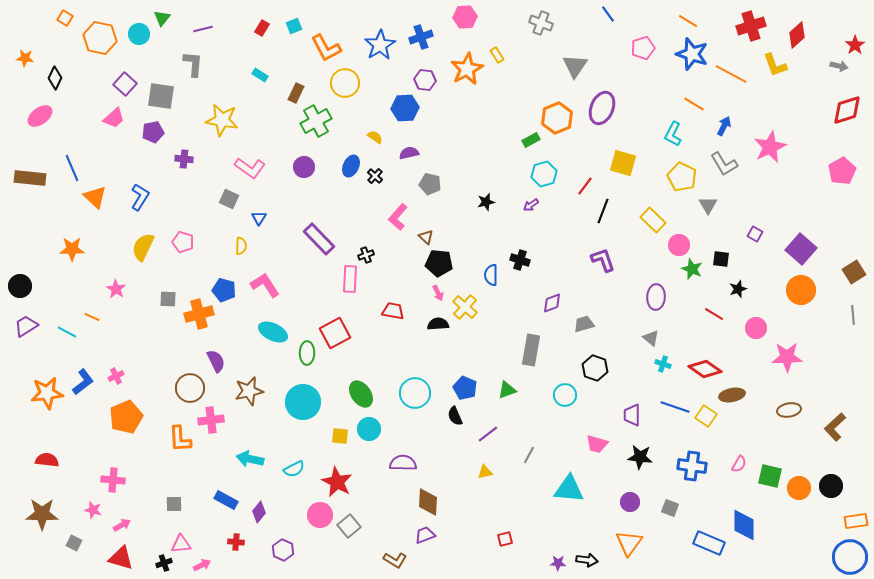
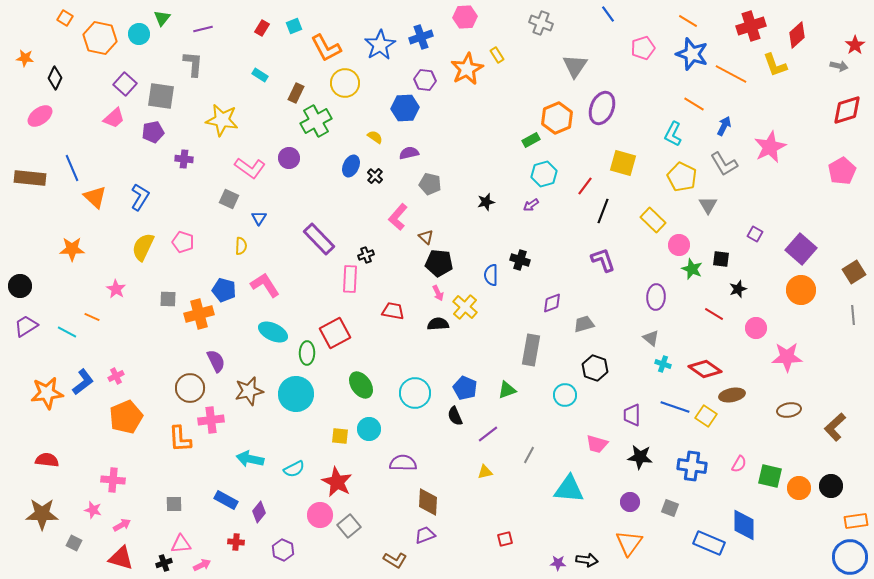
purple circle at (304, 167): moved 15 px left, 9 px up
green ellipse at (361, 394): moved 9 px up
cyan circle at (303, 402): moved 7 px left, 8 px up
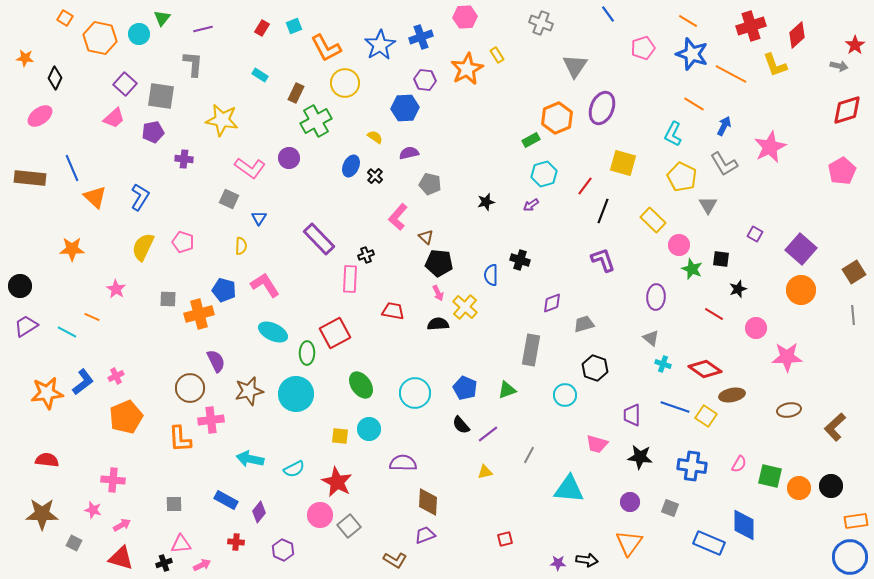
black semicircle at (455, 416): moved 6 px right, 9 px down; rotated 18 degrees counterclockwise
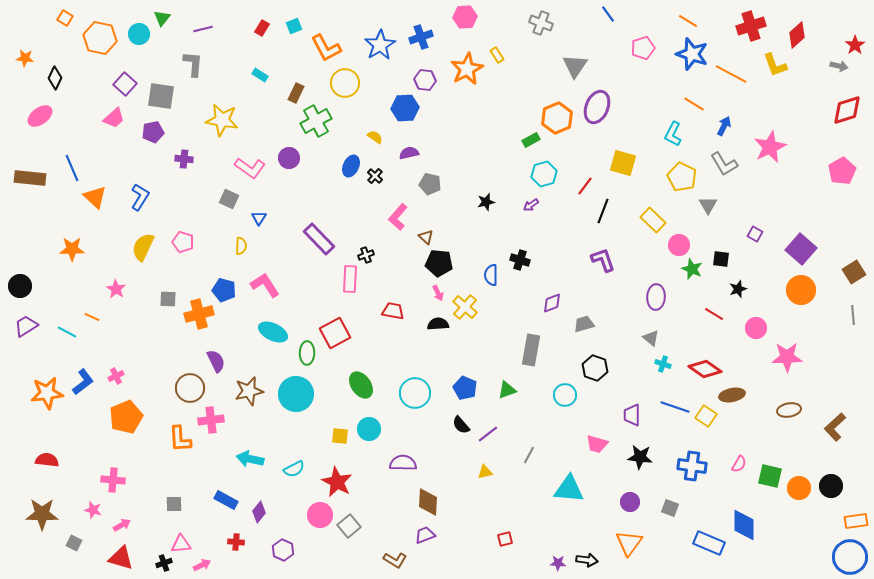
purple ellipse at (602, 108): moved 5 px left, 1 px up
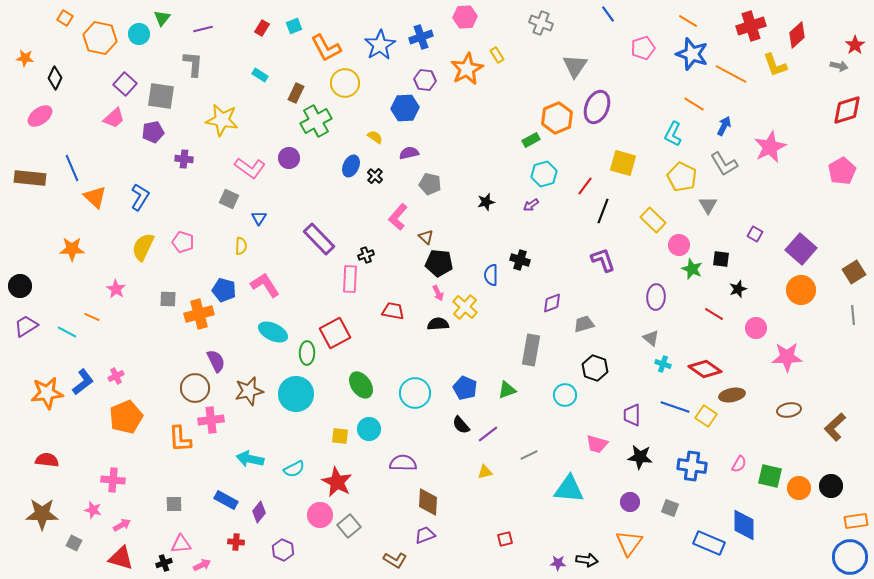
brown circle at (190, 388): moved 5 px right
gray line at (529, 455): rotated 36 degrees clockwise
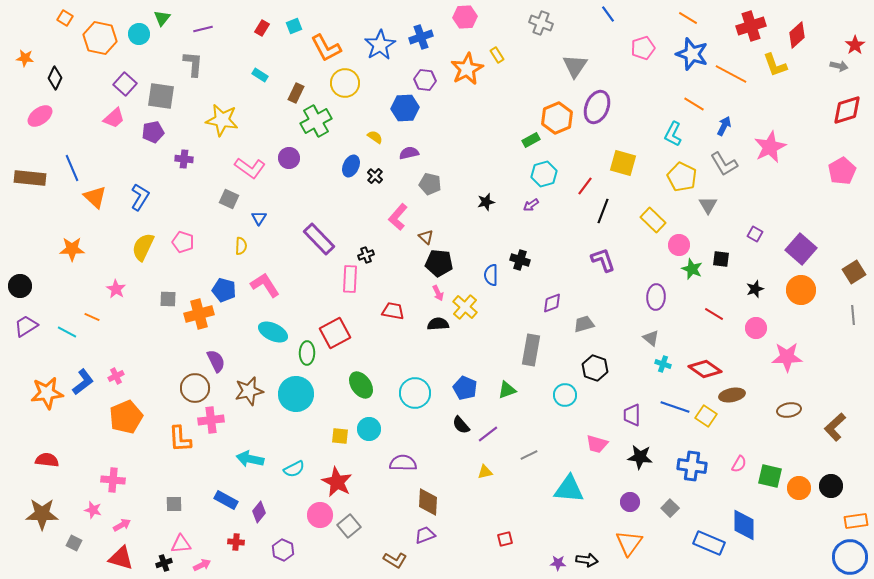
orange line at (688, 21): moved 3 px up
black star at (738, 289): moved 17 px right
gray square at (670, 508): rotated 24 degrees clockwise
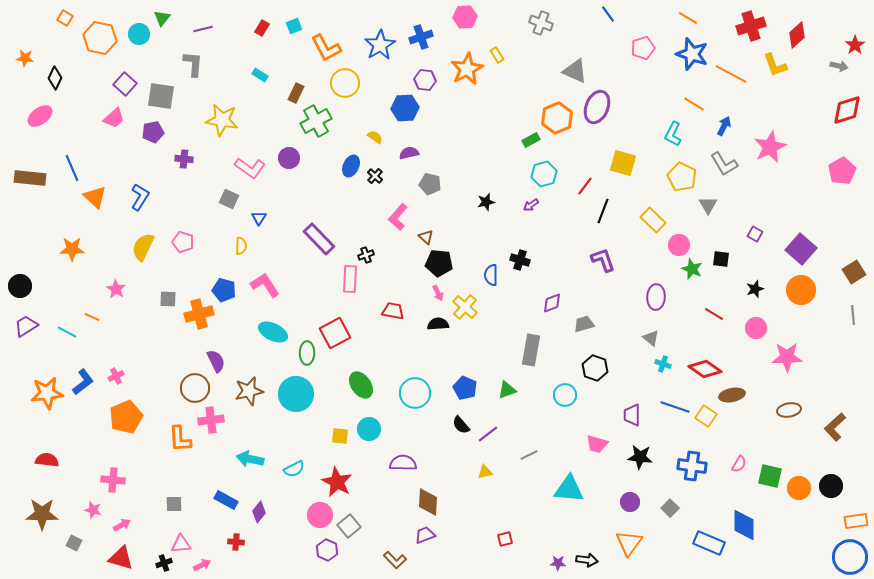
gray triangle at (575, 66): moved 5 px down; rotated 40 degrees counterclockwise
purple hexagon at (283, 550): moved 44 px right
brown L-shape at (395, 560): rotated 15 degrees clockwise
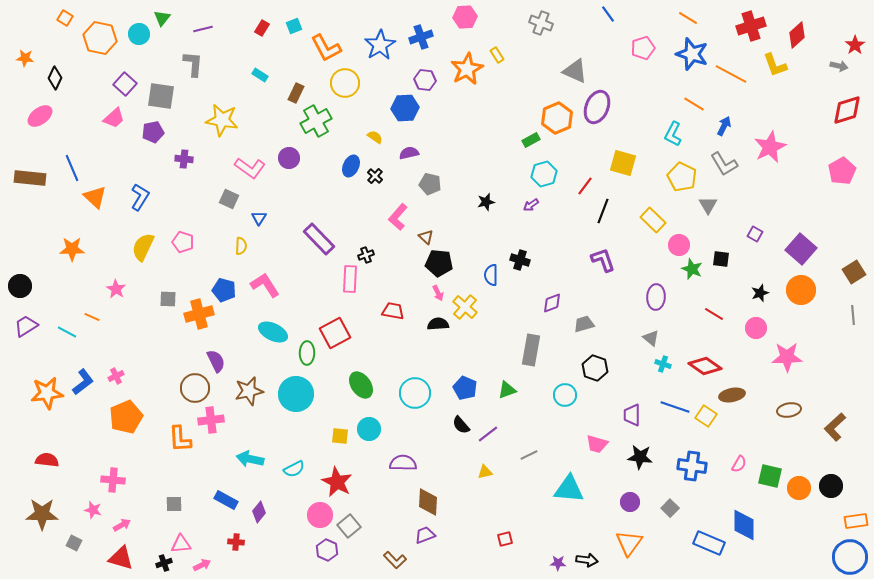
black star at (755, 289): moved 5 px right, 4 px down
red diamond at (705, 369): moved 3 px up
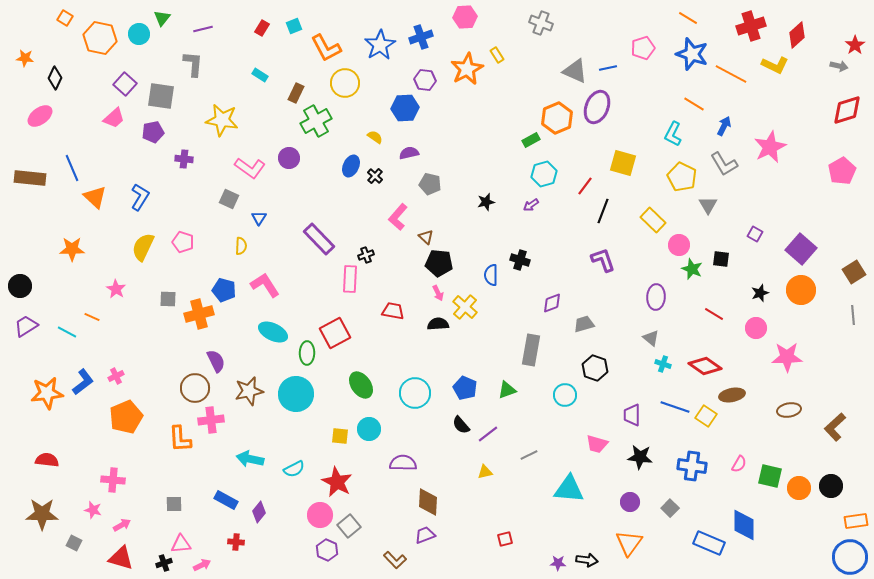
blue line at (608, 14): moved 54 px down; rotated 66 degrees counterclockwise
yellow L-shape at (775, 65): rotated 44 degrees counterclockwise
